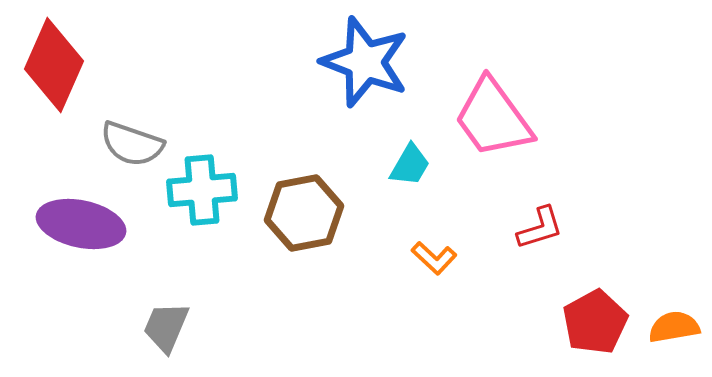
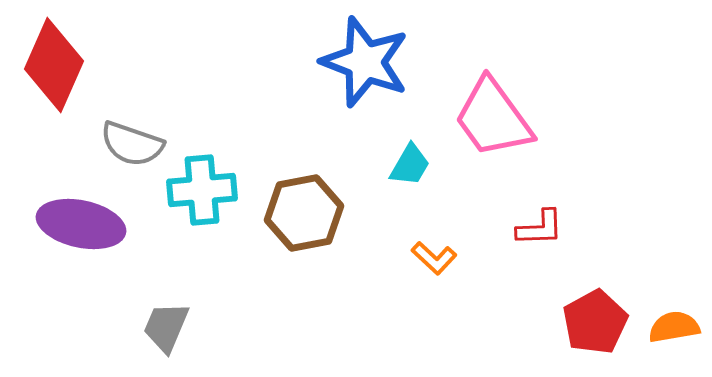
red L-shape: rotated 15 degrees clockwise
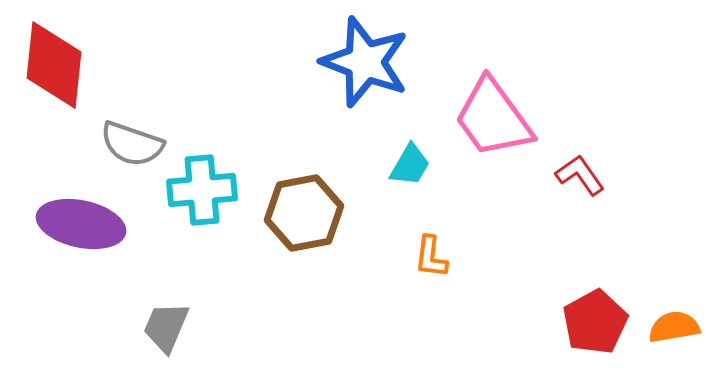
red diamond: rotated 18 degrees counterclockwise
red L-shape: moved 40 px right, 53 px up; rotated 123 degrees counterclockwise
orange L-shape: moved 3 px left, 1 px up; rotated 54 degrees clockwise
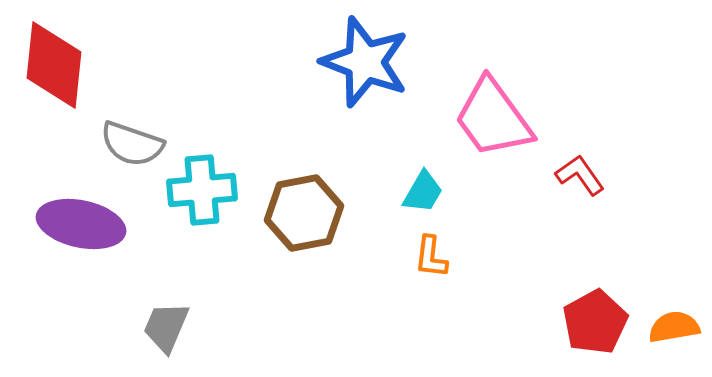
cyan trapezoid: moved 13 px right, 27 px down
